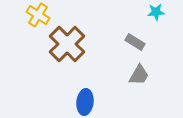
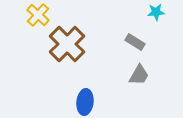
yellow cross: rotated 10 degrees clockwise
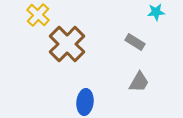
gray trapezoid: moved 7 px down
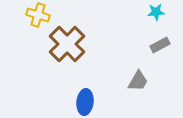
yellow cross: rotated 25 degrees counterclockwise
gray rectangle: moved 25 px right, 3 px down; rotated 60 degrees counterclockwise
gray trapezoid: moved 1 px left, 1 px up
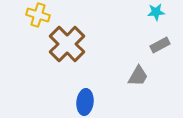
gray trapezoid: moved 5 px up
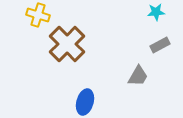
blue ellipse: rotated 10 degrees clockwise
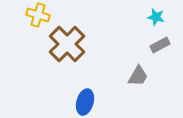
cyan star: moved 5 px down; rotated 18 degrees clockwise
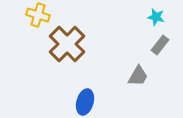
gray rectangle: rotated 24 degrees counterclockwise
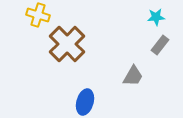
cyan star: rotated 18 degrees counterclockwise
gray trapezoid: moved 5 px left
